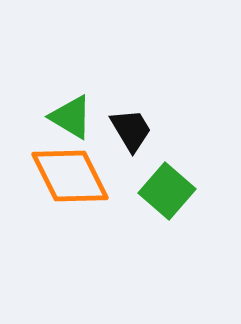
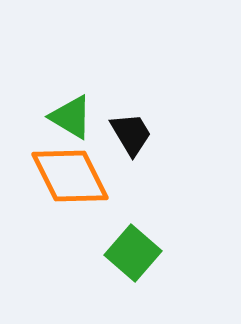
black trapezoid: moved 4 px down
green square: moved 34 px left, 62 px down
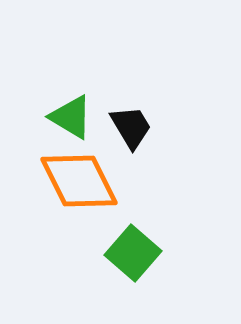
black trapezoid: moved 7 px up
orange diamond: moved 9 px right, 5 px down
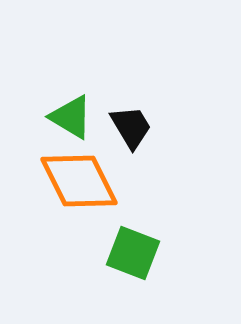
green square: rotated 20 degrees counterclockwise
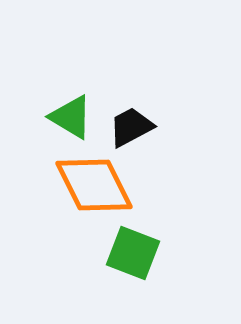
black trapezoid: rotated 87 degrees counterclockwise
orange diamond: moved 15 px right, 4 px down
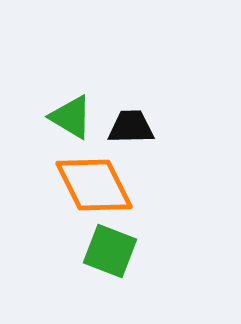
black trapezoid: rotated 27 degrees clockwise
green square: moved 23 px left, 2 px up
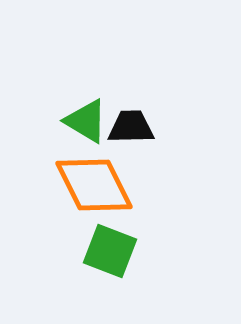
green triangle: moved 15 px right, 4 px down
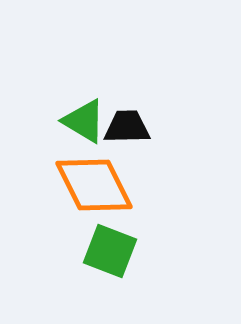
green triangle: moved 2 px left
black trapezoid: moved 4 px left
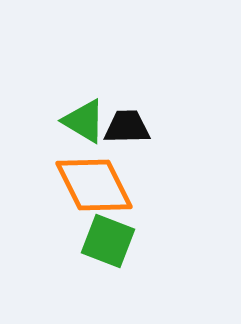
green square: moved 2 px left, 10 px up
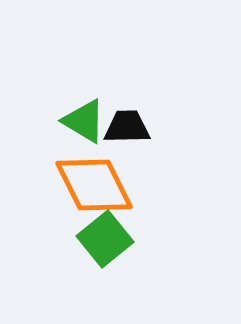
green square: moved 3 px left, 2 px up; rotated 30 degrees clockwise
